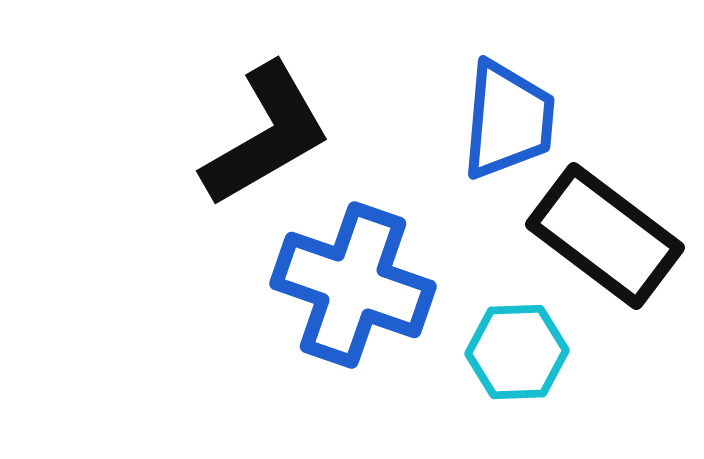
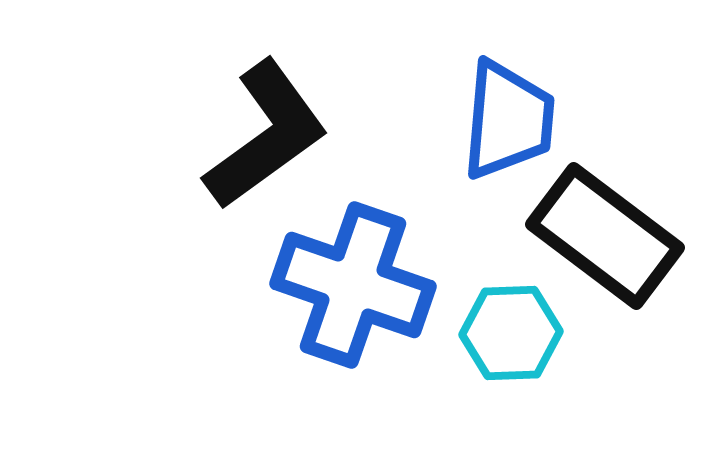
black L-shape: rotated 6 degrees counterclockwise
cyan hexagon: moved 6 px left, 19 px up
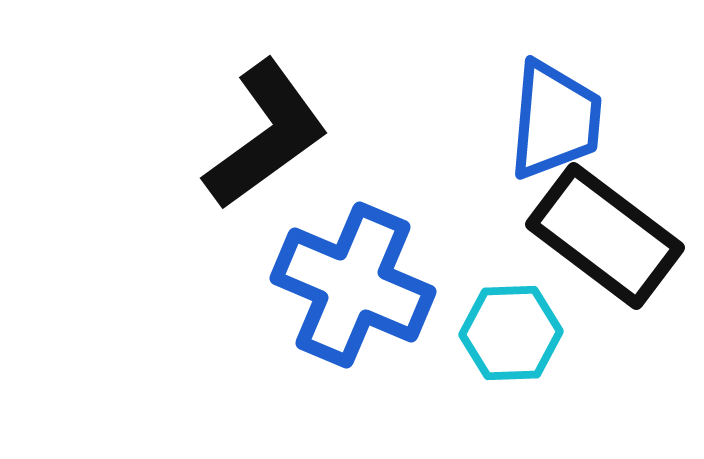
blue trapezoid: moved 47 px right
blue cross: rotated 4 degrees clockwise
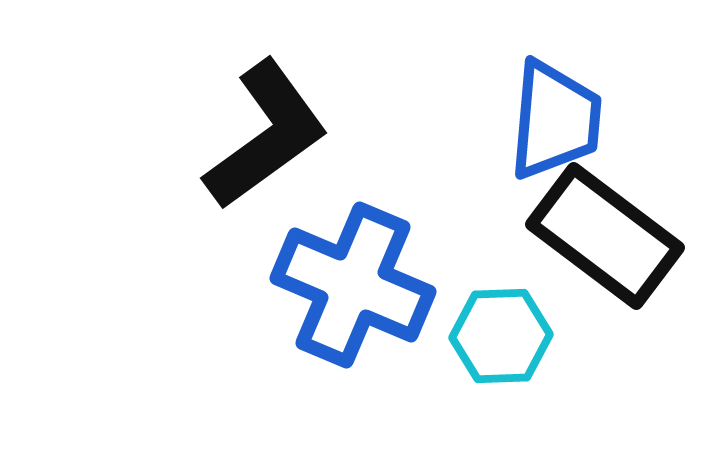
cyan hexagon: moved 10 px left, 3 px down
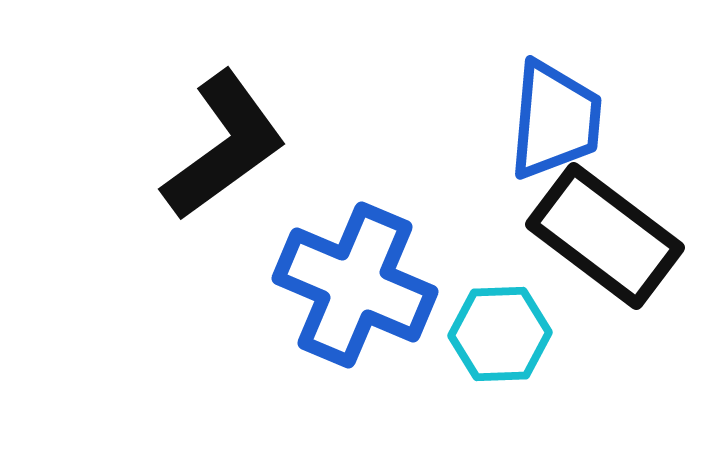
black L-shape: moved 42 px left, 11 px down
blue cross: moved 2 px right
cyan hexagon: moved 1 px left, 2 px up
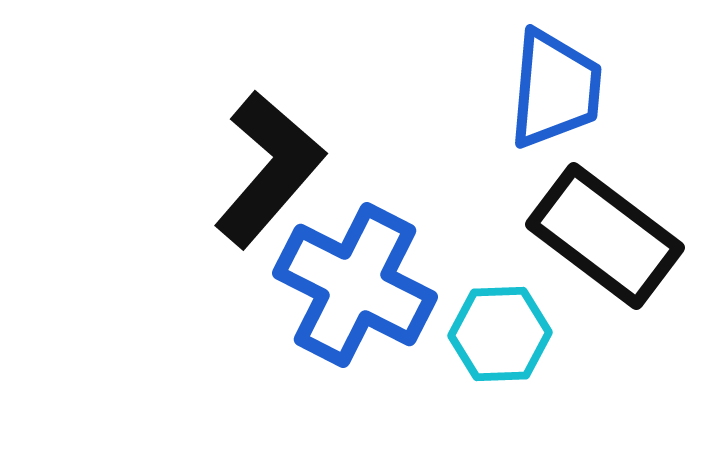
blue trapezoid: moved 31 px up
black L-shape: moved 45 px right, 23 px down; rotated 13 degrees counterclockwise
blue cross: rotated 4 degrees clockwise
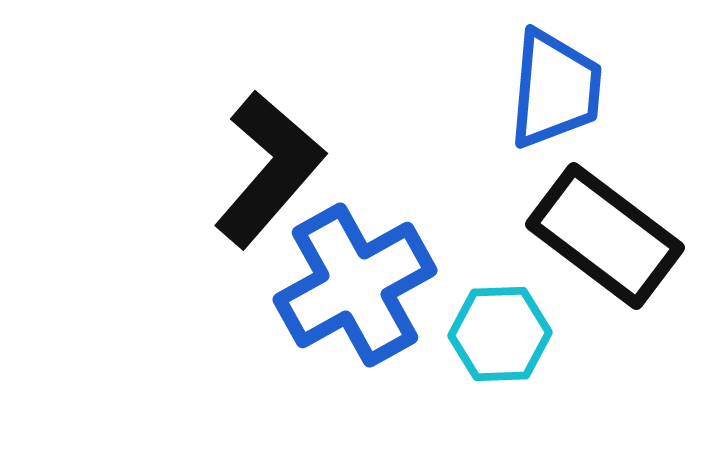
blue cross: rotated 34 degrees clockwise
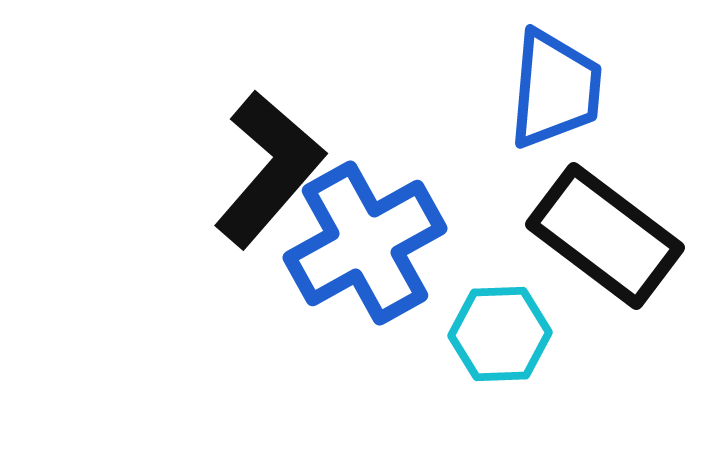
blue cross: moved 10 px right, 42 px up
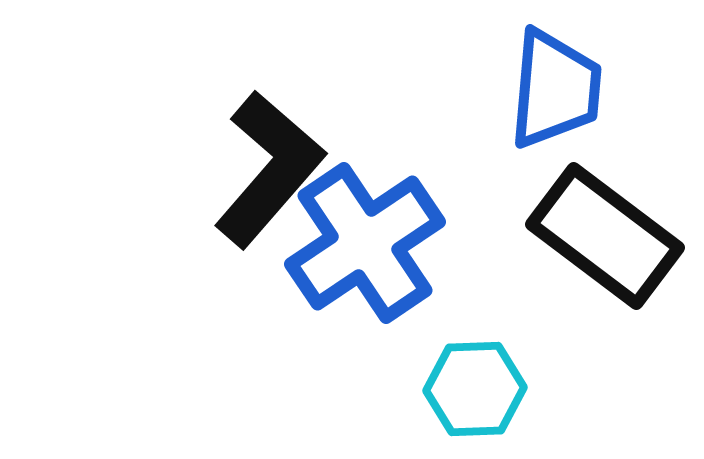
blue cross: rotated 5 degrees counterclockwise
cyan hexagon: moved 25 px left, 55 px down
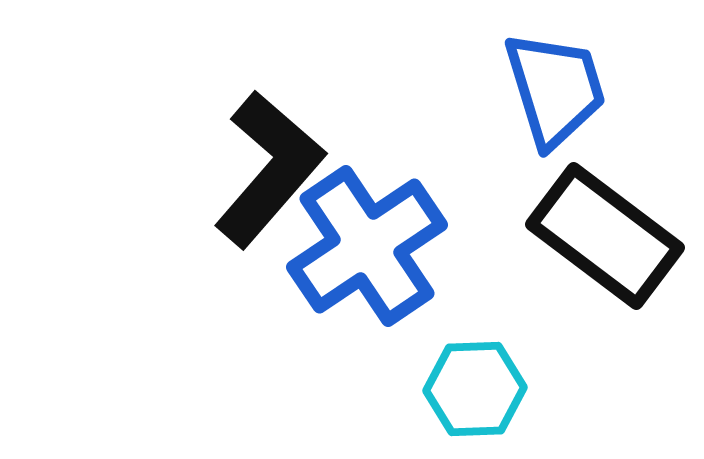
blue trapezoid: rotated 22 degrees counterclockwise
blue cross: moved 2 px right, 3 px down
